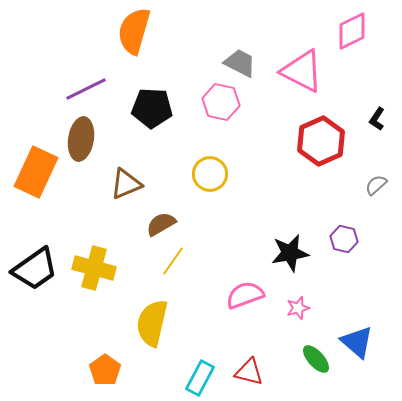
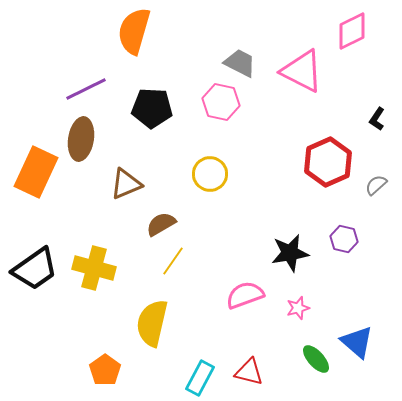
red hexagon: moved 7 px right, 21 px down
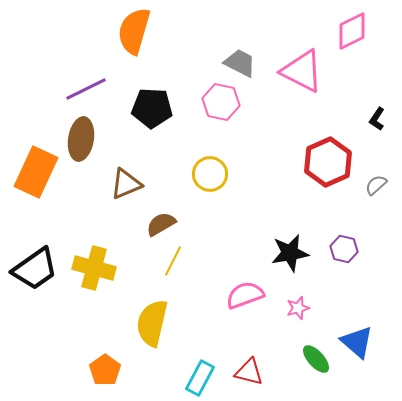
purple hexagon: moved 10 px down
yellow line: rotated 8 degrees counterclockwise
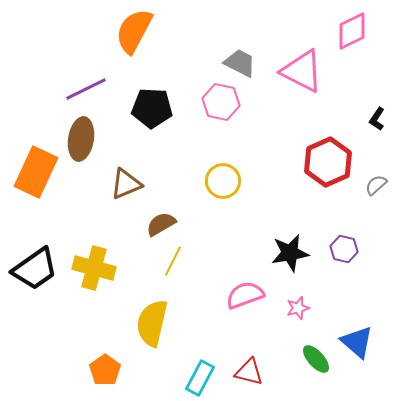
orange semicircle: rotated 12 degrees clockwise
yellow circle: moved 13 px right, 7 px down
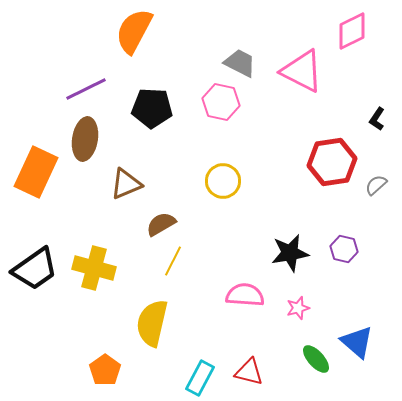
brown ellipse: moved 4 px right
red hexagon: moved 4 px right; rotated 15 degrees clockwise
pink semicircle: rotated 24 degrees clockwise
